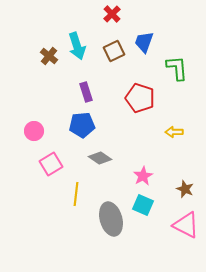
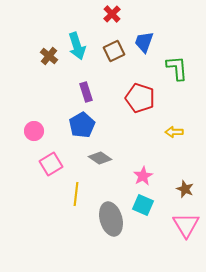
blue pentagon: rotated 25 degrees counterclockwise
pink triangle: rotated 32 degrees clockwise
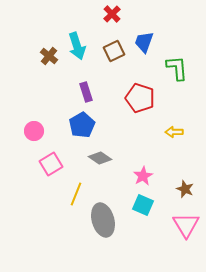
yellow line: rotated 15 degrees clockwise
gray ellipse: moved 8 px left, 1 px down
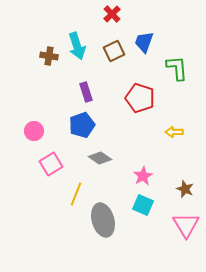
brown cross: rotated 30 degrees counterclockwise
blue pentagon: rotated 10 degrees clockwise
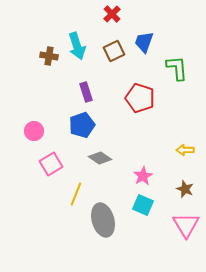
yellow arrow: moved 11 px right, 18 px down
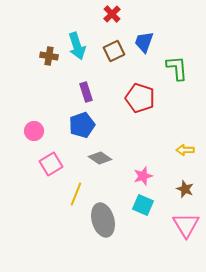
pink star: rotated 12 degrees clockwise
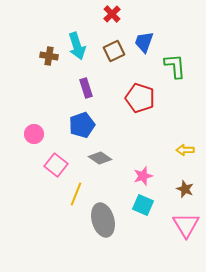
green L-shape: moved 2 px left, 2 px up
purple rectangle: moved 4 px up
pink circle: moved 3 px down
pink square: moved 5 px right, 1 px down; rotated 20 degrees counterclockwise
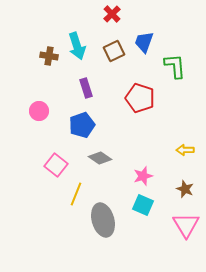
pink circle: moved 5 px right, 23 px up
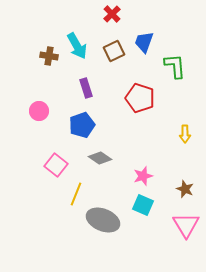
cyan arrow: rotated 12 degrees counterclockwise
yellow arrow: moved 16 px up; rotated 90 degrees counterclockwise
gray ellipse: rotated 52 degrees counterclockwise
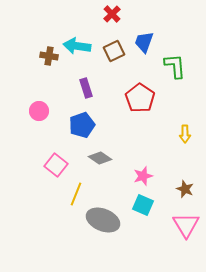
cyan arrow: rotated 128 degrees clockwise
red pentagon: rotated 16 degrees clockwise
